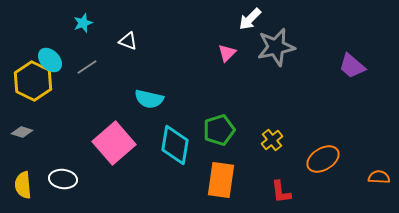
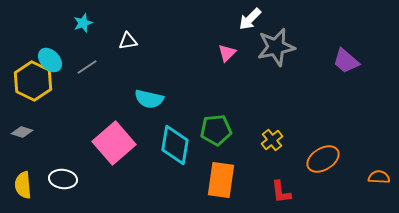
white triangle: rotated 30 degrees counterclockwise
purple trapezoid: moved 6 px left, 5 px up
green pentagon: moved 3 px left; rotated 12 degrees clockwise
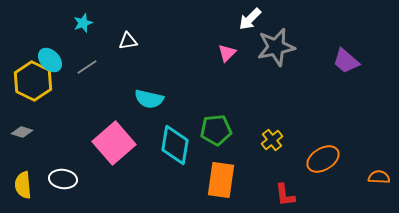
red L-shape: moved 4 px right, 3 px down
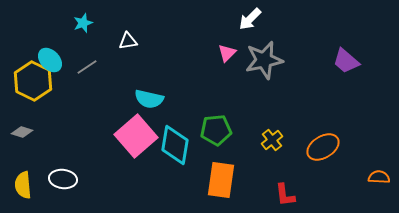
gray star: moved 12 px left, 13 px down
pink square: moved 22 px right, 7 px up
orange ellipse: moved 12 px up
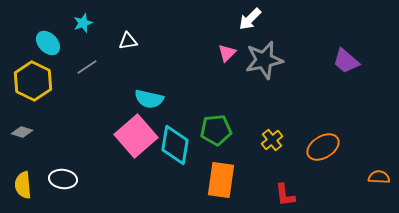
cyan ellipse: moved 2 px left, 17 px up
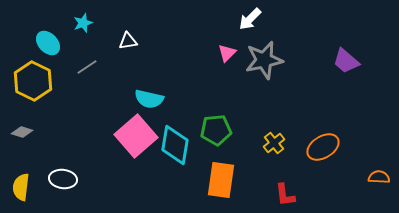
yellow cross: moved 2 px right, 3 px down
yellow semicircle: moved 2 px left, 2 px down; rotated 12 degrees clockwise
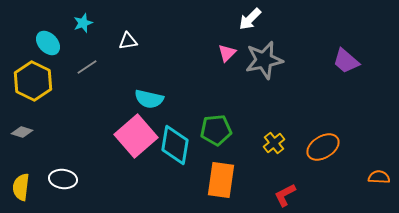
red L-shape: rotated 70 degrees clockwise
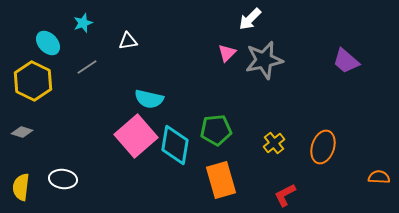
orange ellipse: rotated 40 degrees counterclockwise
orange rectangle: rotated 24 degrees counterclockwise
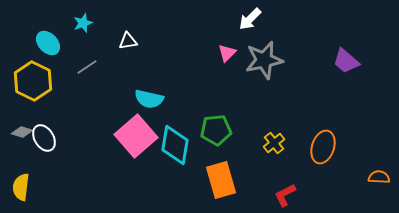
white ellipse: moved 19 px left, 41 px up; rotated 52 degrees clockwise
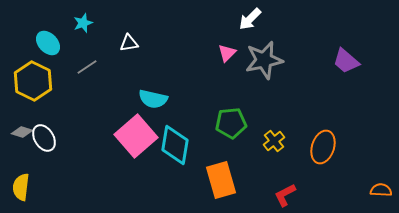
white triangle: moved 1 px right, 2 px down
cyan semicircle: moved 4 px right
green pentagon: moved 15 px right, 7 px up
yellow cross: moved 2 px up
orange semicircle: moved 2 px right, 13 px down
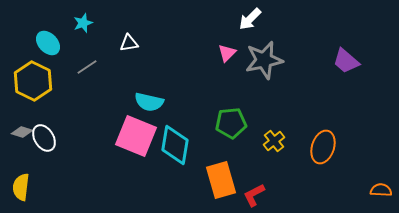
cyan semicircle: moved 4 px left, 3 px down
pink square: rotated 27 degrees counterclockwise
red L-shape: moved 31 px left
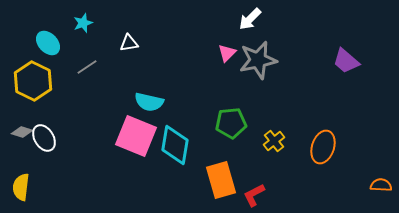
gray star: moved 6 px left
orange semicircle: moved 5 px up
